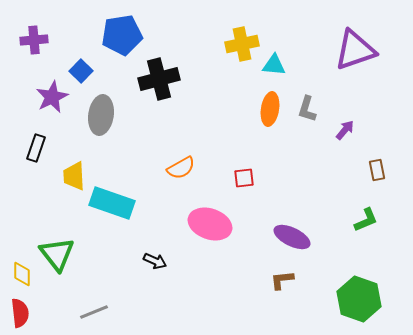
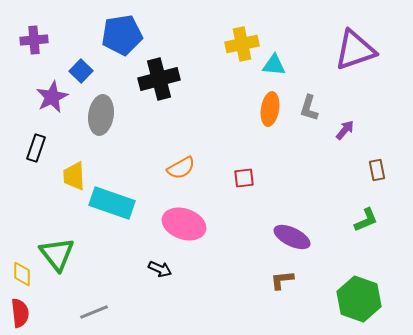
gray L-shape: moved 2 px right, 1 px up
pink ellipse: moved 26 px left
black arrow: moved 5 px right, 8 px down
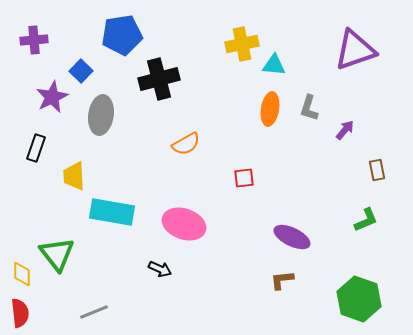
orange semicircle: moved 5 px right, 24 px up
cyan rectangle: moved 9 px down; rotated 9 degrees counterclockwise
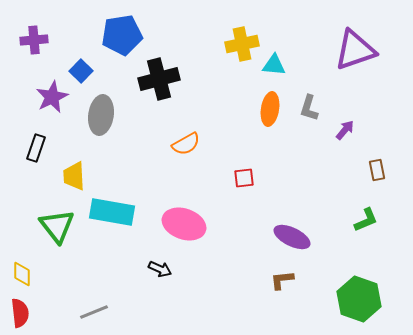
green triangle: moved 28 px up
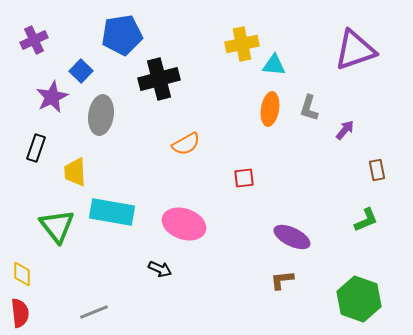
purple cross: rotated 20 degrees counterclockwise
yellow trapezoid: moved 1 px right, 4 px up
